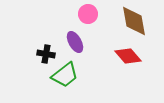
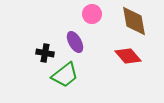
pink circle: moved 4 px right
black cross: moved 1 px left, 1 px up
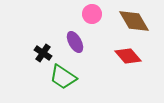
brown diamond: rotated 20 degrees counterclockwise
black cross: moved 2 px left; rotated 24 degrees clockwise
green trapezoid: moved 2 px left, 2 px down; rotated 72 degrees clockwise
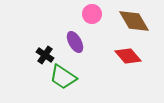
black cross: moved 2 px right, 2 px down
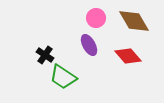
pink circle: moved 4 px right, 4 px down
purple ellipse: moved 14 px right, 3 px down
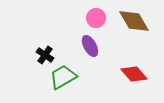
purple ellipse: moved 1 px right, 1 px down
red diamond: moved 6 px right, 18 px down
green trapezoid: rotated 116 degrees clockwise
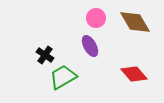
brown diamond: moved 1 px right, 1 px down
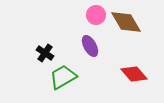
pink circle: moved 3 px up
brown diamond: moved 9 px left
black cross: moved 2 px up
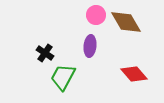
purple ellipse: rotated 35 degrees clockwise
green trapezoid: rotated 32 degrees counterclockwise
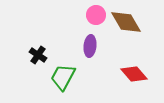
black cross: moved 7 px left, 2 px down
